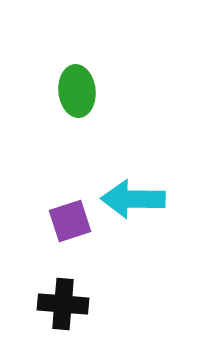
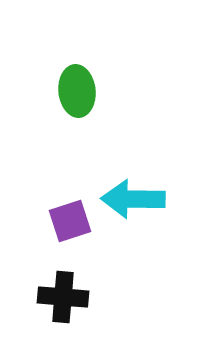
black cross: moved 7 px up
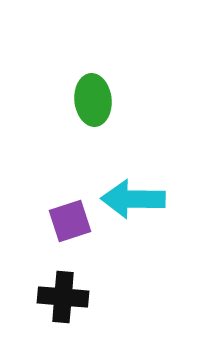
green ellipse: moved 16 px right, 9 px down
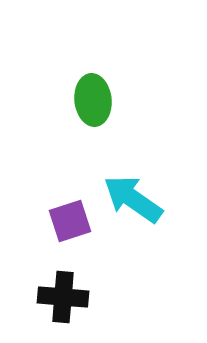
cyan arrow: rotated 34 degrees clockwise
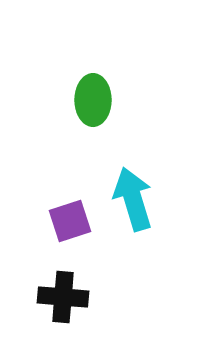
green ellipse: rotated 6 degrees clockwise
cyan arrow: rotated 38 degrees clockwise
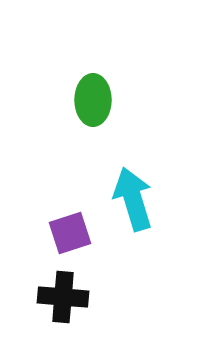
purple square: moved 12 px down
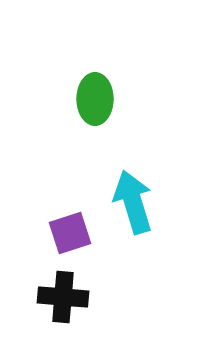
green ellipse: moved 2 px right, 1 px up
cyan arrow: moved 3 px down
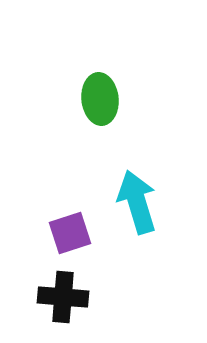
green ellipse: moved 5 px right; rotated 6 degrees counterclockwise
cyan arrow: moved 4 px right
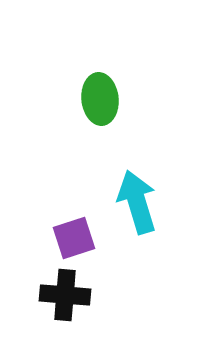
purple square: moved 4 px right, 5 px down
black cross: moved 2 px right, 2 px up
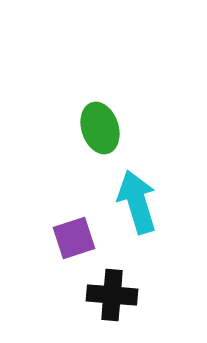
green ellipse: moved 29 px down; rotated 12 degrees counterclockwise
black cross: moved 47 px right
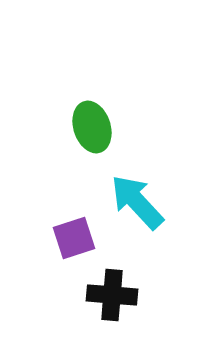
green ellipse: moved 8 px left, 1 px up
cyan arrow: rotated 26 degrees counterclockwise
